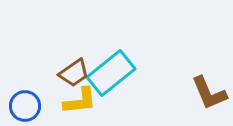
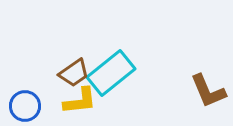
brown L-shape: moved 1 px left, 2 px up
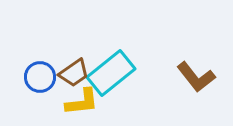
brown L-shape: moved 12 px left, 14 px up; rotated 15 degrees counterclockwise
yellow L-shape: moved 2 px right, 1 px down
blue circle: moved 15 px right, 29 px up
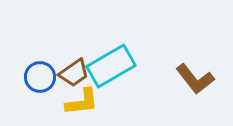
cyan rectangle: moved 7 px up; rotated 9 degrees clockwise
brown L-shape: moved 1 px left, 2 px down
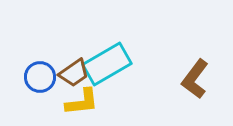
cyan rectangle: moved 4 px left, 2 px up
brown L-shape: rotated 75 degrees clockwise
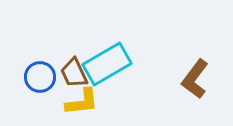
brown trapezoid: rotated 100 degrees clockwise
